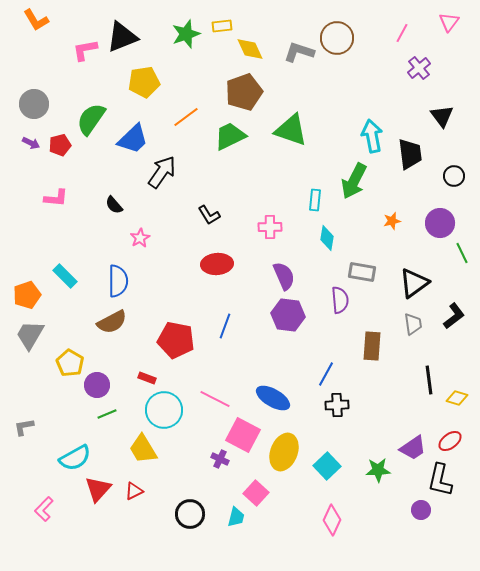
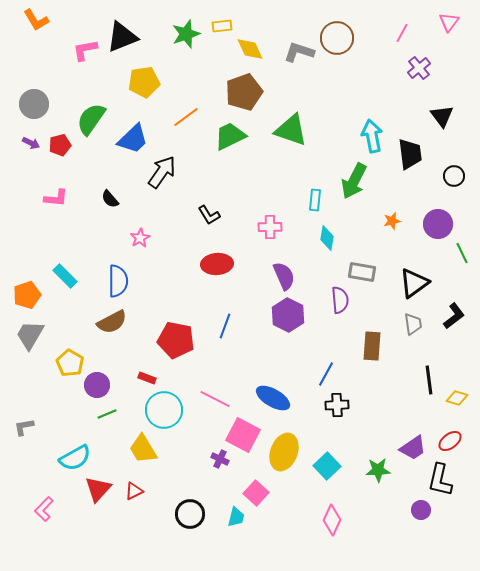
black semicircle at (114, 205): moved 4 px left, 6 px up
purple circle at (440, 223): moved 2 px left, 1 px down
purple hexagon at (288, 315): rotated 20 degrees clockwise
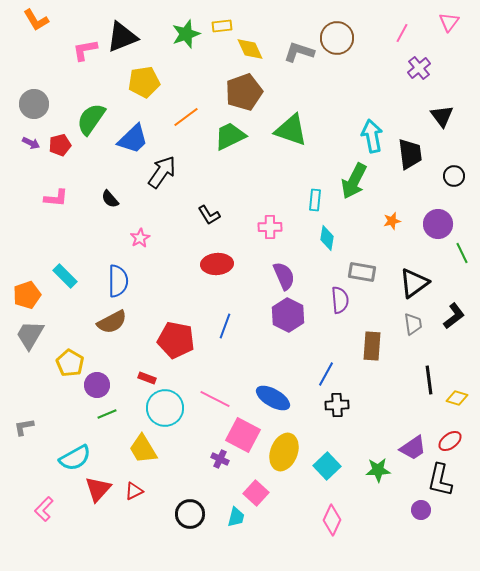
cyan circle at (164, 410): moved 1 px right, 2 px up
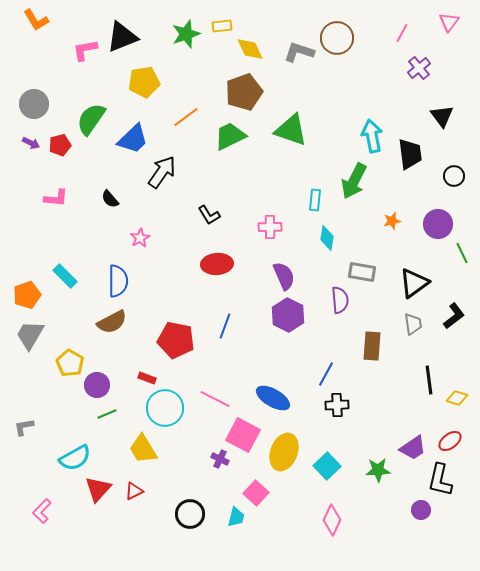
pink L-shape at (44, 509): moved 2 px left, 2 px down
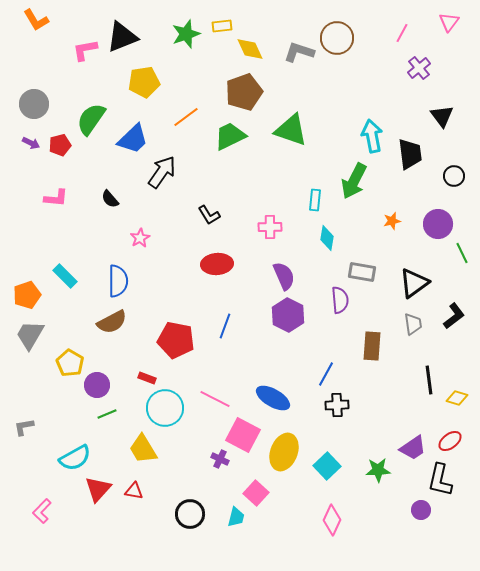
red triangle at (134, 491): rotated 36 degrees clockwise
